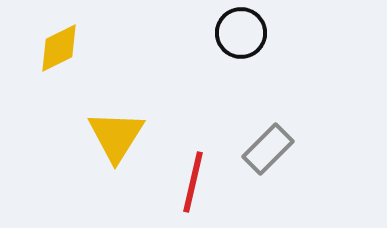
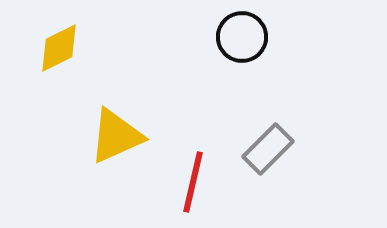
black circle: moved 1 px right, 4 px down
yellow triangle: rotated 34 degrees clockwise
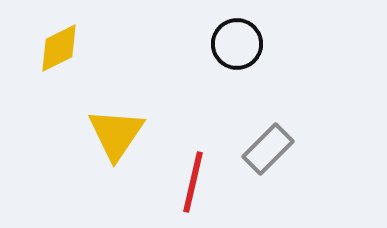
black circle: moved 5 px left, 7 px down
yellow triangle: moved 2 px up; rotated 32 degrees counterclockwise
